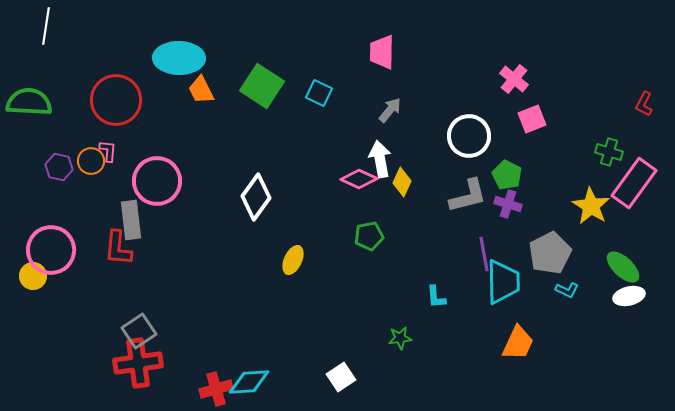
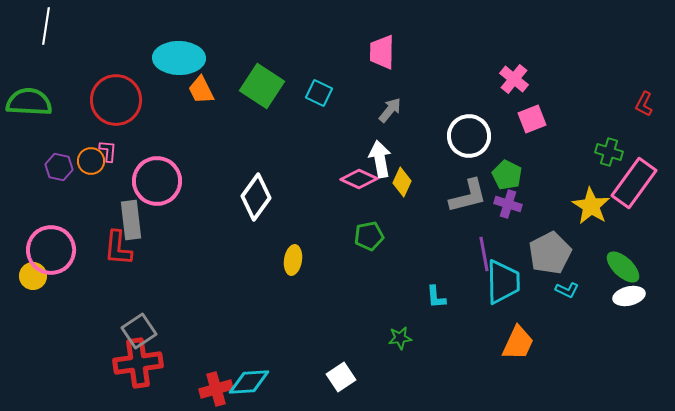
yellow ellipse at (293, 260): rotated 16 degrees counterclockwise
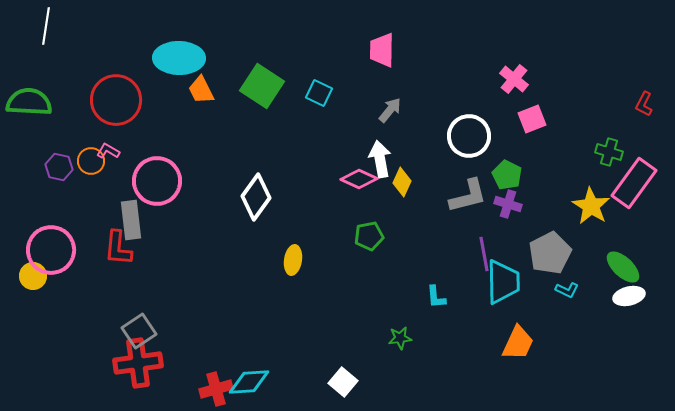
pink trapezoid at (382, 52): moved 2 px up
pink L-shape at (108, 151): rotated 65 degrees counterclockwise
white square at (341, 377): moved 2 px right, 5 px down; rotated 16 degrees counterclockwise
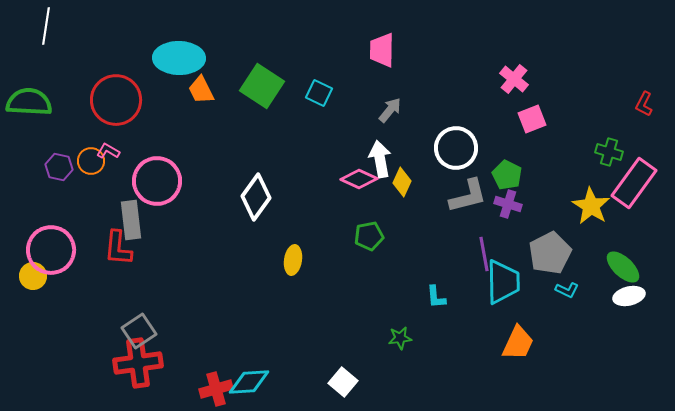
white circle at (469, 136): moved 13 px left, 12 px down
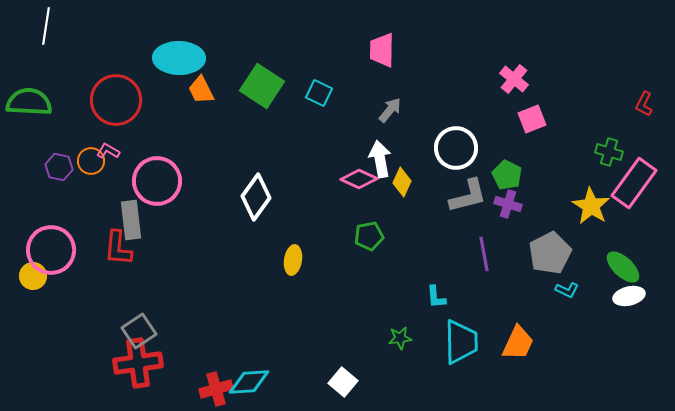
cyan trapezoid at (503, 282): moved 42 px left, 60 px down
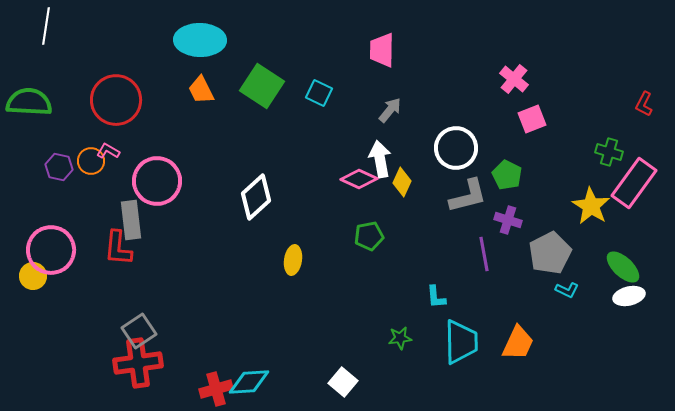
cyan ellipse at (179, 58): moved 21 px right, 18 px up
white diamond at (256, 197): rotated 12 degrees clockwise
purple cross at (508, 204): moved 16 px down
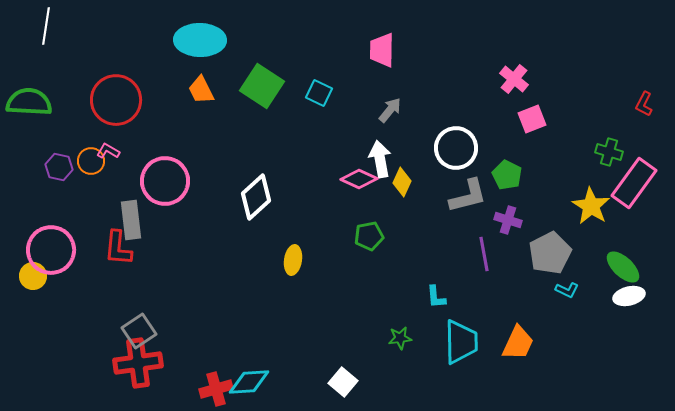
pink circle at (157, 181): moved 8 px right
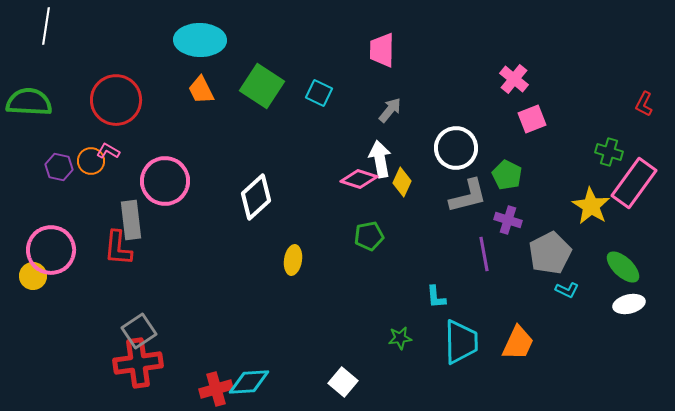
pink diamond at (359, 179): rotated 6 degrees counterclockwise
white ellipse at (629, 296): moved 8 px down
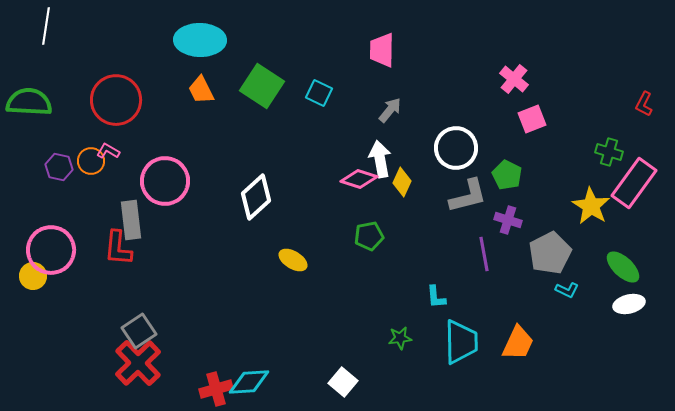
yellow ellipse at (293, 260): rotated 68 degrees counterclockwise
red cross at (138, 363): rotated 36 degrees counterclockwise
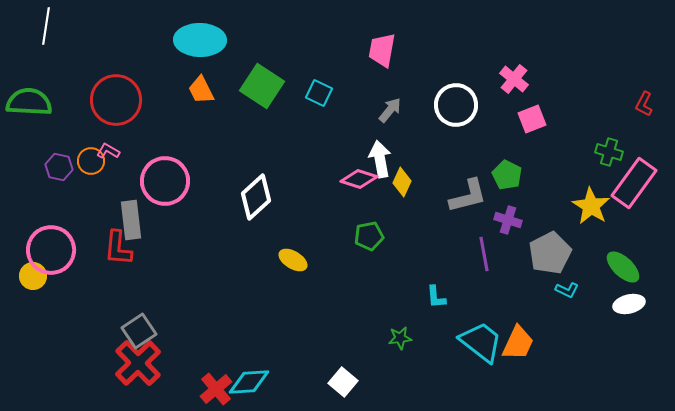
pink trapezoid at (382, 50): rotated 9 degrees clockwise
white circle at (456, 148): moved 43 px up
cyan trapezoid at (461, 342): moved 20 px right; rotated 51 degrees counterclockwise
red cross at (216, 389): rotated 24 degrees counterclockwise
